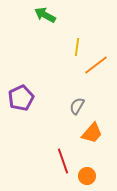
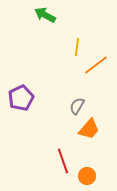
orange trapezoid: moved 3 px left, 4 px up
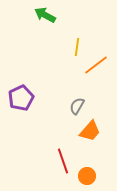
orange trapezoid: moved 1 px right, 2 px down
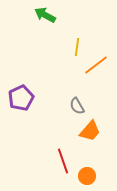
gray semicircle: rotated 60 degrees counterclockwise
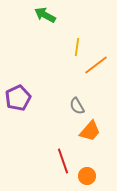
purple pentagon: moved 3 px left
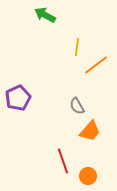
orange circle: moved 1 px right
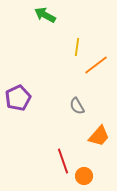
orange trapezoid: moved 9 px right, 5 px down
orange circle: moved 4 px left
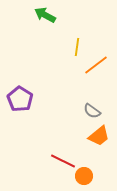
purple pentagon: moved 2 px right, 1 px down; rotated 15 degrees counterclockwise
gray semicircle: moved 15 px right, 5 px down; rotated 24 degrees counterclockwise
orange trapezoid: rotated 10 degrees clockwise
red line: rotated 45 degrees counterclockwise
